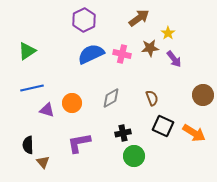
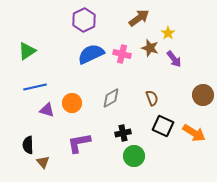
brown star: rotated 24 degrees clockwise
blue line: moved 3 px right, 1 px up
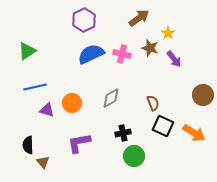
brown semicircle: moved 1 px right, 5 px down
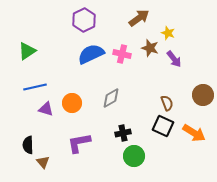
yellow star: rotated 16 degrees counterclockwise
brown semicircle: moved 14 px right
purple triangle: moved 1 px left, 1 px up
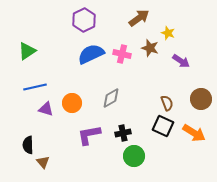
purple arrow: moved 7 px right, 2 px down; rotated 18 degrees counterclockwise
brown circle: moved 2 px left, 4 px down
purple L-shape: moved 10 px right, 8 px up
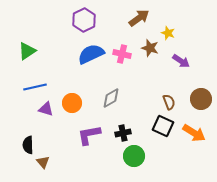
brown semicircle: moved 2 px right, 1 px up
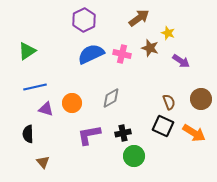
black semicircle: moved 11 px up
